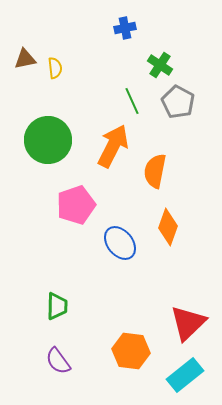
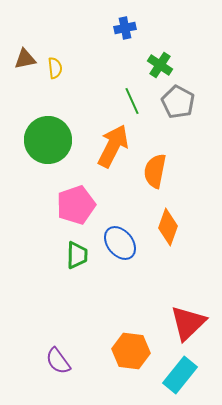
green trapezoid: moved 20 px right, 51 px up
cyan rectangle: moved 5 px left; rotated 12 degrees counterclockwise
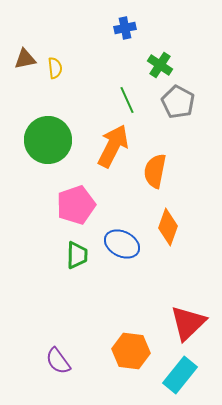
green line: moved 5 px left, 1 px up
blue ellipse: moved 2 px right, 1 px down; rotated 24 degrees counterclockwise
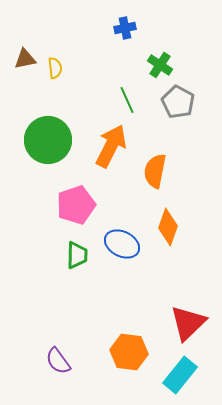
orange arrow: moved 2 px left
orange hexagon: moved 2 px left, 1 px down
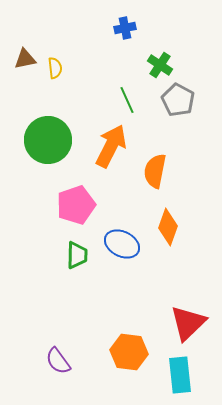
gray pentagon: moved 2 px up
cyan rectangle: rotated 45 degrees counterclockwise
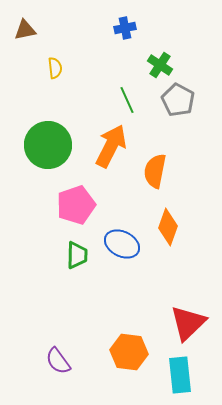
brown triangle: moved 29 px up
green circle: moved 5 px down
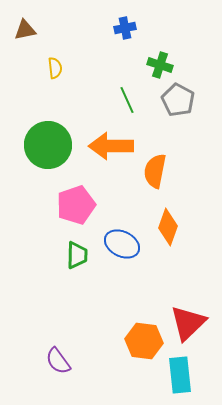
green cross: rotated 15 degrees counterclockwise
orange arrow: rotated 117 degrees counterclockwise
orange hexagon: moved 15 px right, 11 px up
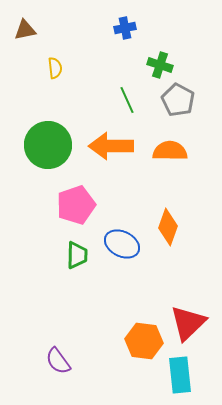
orange semicircle: moved 15 px right, 20 px up; rotated 80 degrees clockwise
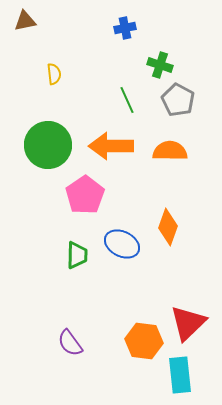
brown triangle: moved 9 px up
yellow semicircle: moved 1 px left, 6 px down
pink pentagon: moved 9 px right, 10 px up; rotated 15 degrees counterclockwise
purple semicircle: moved 12 px right, 18 px up
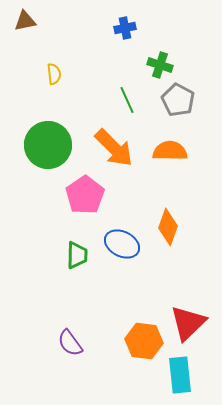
orange arrow: moved 3 px right, 2 px down; rotated 135 degrees counterclockwise
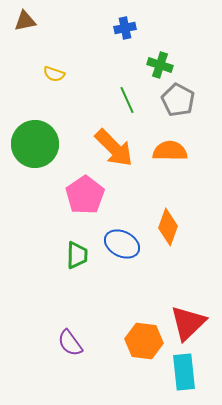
yellow semicircle: rotated 115 degrees clockwise
green circle: moved 13 px left, 1 px up
cyan rectangle: moved 4 px right, 3 px up
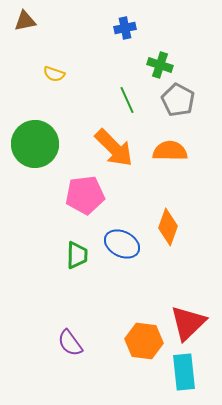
pink pentagon: rotated 27 degrees clockwise
